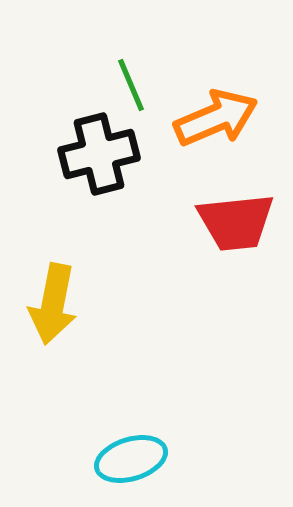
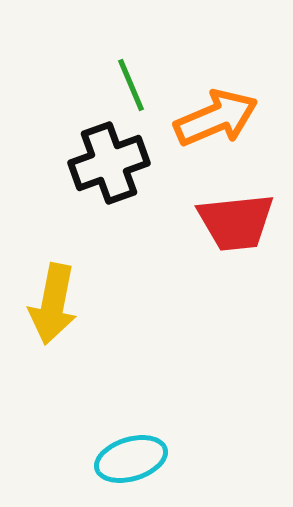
black cross: moved 10 px right, 9 px down; rotated 6 degrees counterclockwise
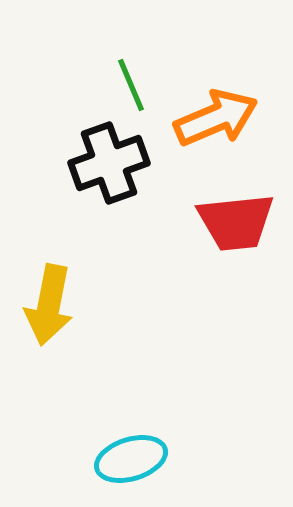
yellow arrow: moved 4 px left, 1 px down
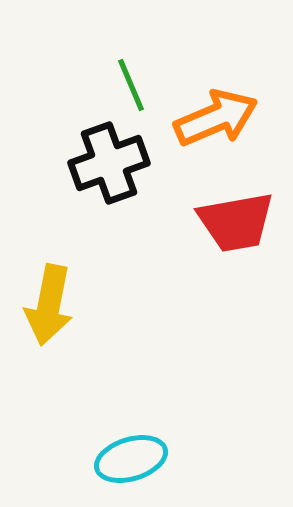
red trapezoid: rotated 4 degrees counterclockwise
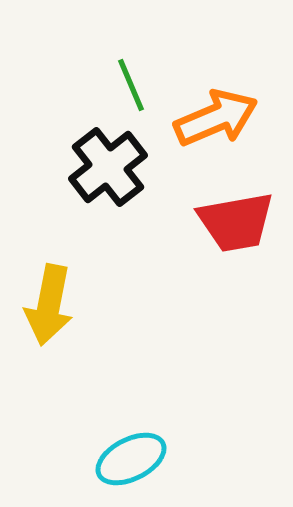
black cross: moved 1 px left, 4 px down; rotated 18 degrees counterclockwise
cyan ellipse: rotated 10 degrees counterclockwise
